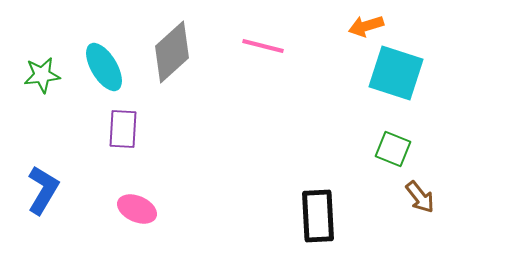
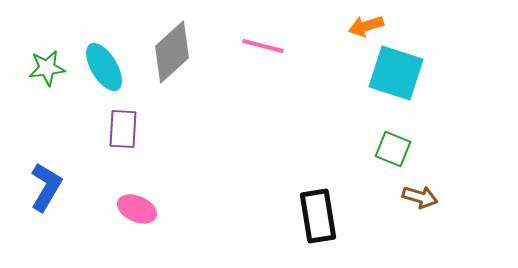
green star: moved 5 px right, 7 px up
blue L-shape: moved 3 px right, 3 px up
brown arrow: rotated 36 degrees counterclockwise
black rectangle: rotated 6 degrees counterclockwise
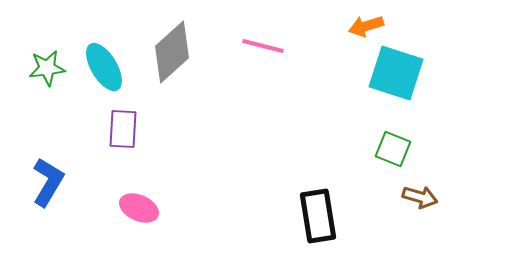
blue L-shape: moved 2 px right, 5 px up
pink ellipse: moved 2 px right, 1 px up
